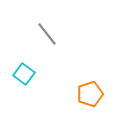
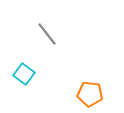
orange pentagon: rotated 25 degrees clockwise
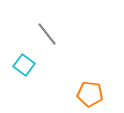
cyan square: moved 9 px up
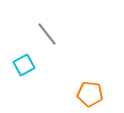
cyan square: rotated 25 degrees clockwise
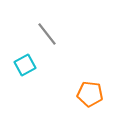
cyan square: moved 1 px right
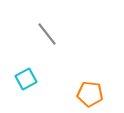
cyan square: moved 1 px right, 14 px down
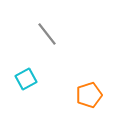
orange pentagon: moved 1 px left, 1 px down; rotated 25 degrees counterclockwise
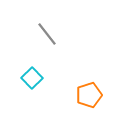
cyan square: moved 6 px right, 1 px up; rotated 15 degrees counterclockwise
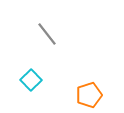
cyan square: moved 1 px left, 2 px down
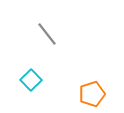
orange pentagon: moved 3 px right, 1 px up
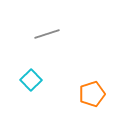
gray line: rotated 70 degrees counterclockwise
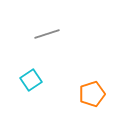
cyan square: rotated 10 degrees clockwise
